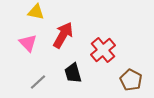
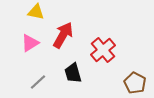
pink triangle: moved 2 px right; rotated 42 degrees clockwise
brown pentagon: moved 4 px right, 3 px down
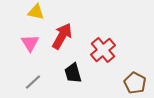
red arrow: moved 1 px left, 1 px down
pink triangle: rotated 30 degrees counterclockwise
gray line: moved 5 px left
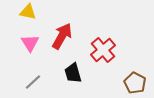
yellow triangle: moved 8 px left
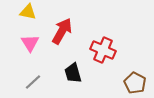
red arrow: moved 5 px up
red cross: rotated 25 degrees counterclockwise
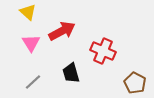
yellow triangle: rotated 30 degrees clockwise
red arrow: rotated 32 degrees clockwise
pink triangle: moved 1 px right
red cross: moved 1 px down
black trapezoid: moved 2 px left
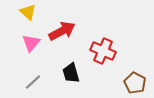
pink triangle: rotated 12 degrees clockwise
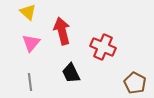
red arrow: rotated 76 degrees counterclockwise
red cross: moved 4 px up
black trapezoid: rotated 10 degrees counterclockwise
gray line: moved 3 px left; rotated 54 degrees counterclockwise
